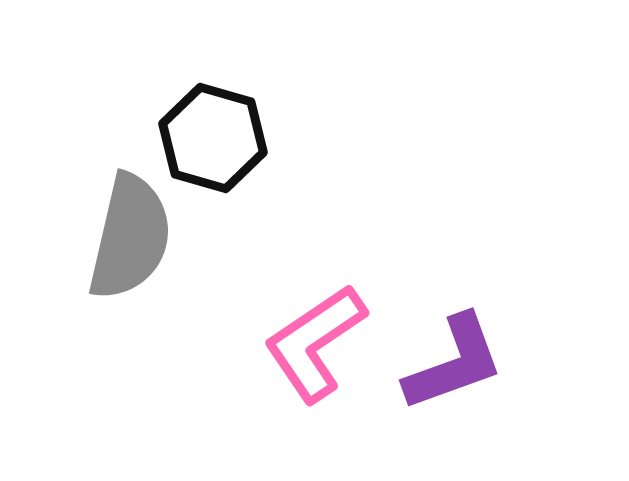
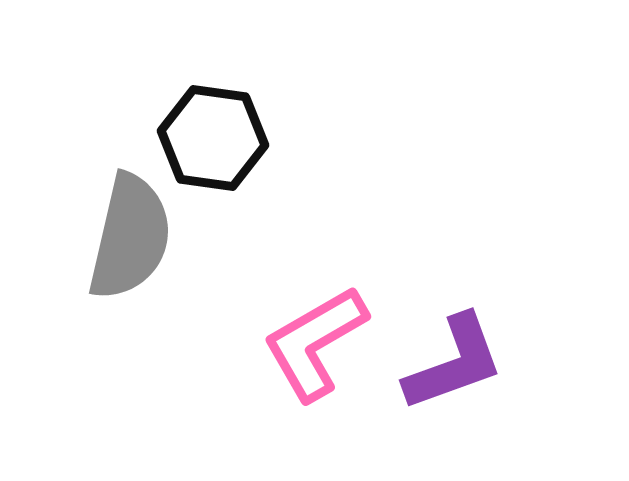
black hexagon: rotated 8 degrees counterclockwise
pink L-shape: rotated 4 degrees clockwise
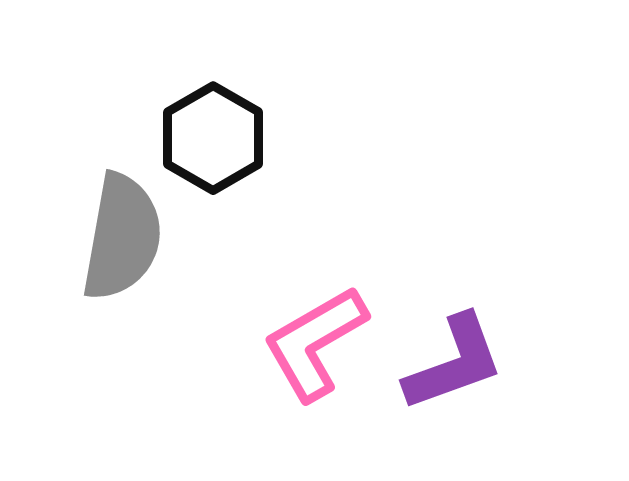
black hexagon: rotated 22 degrees clockwise
gray semicircle: moved 8 px left; rotated 3 degrees counterclockwise
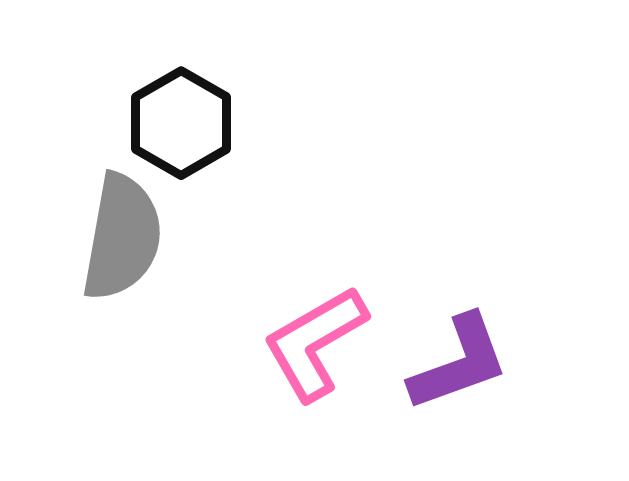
black hexagon: moved 32 px left, 15 px up
purple L-shape: moved 5 px right
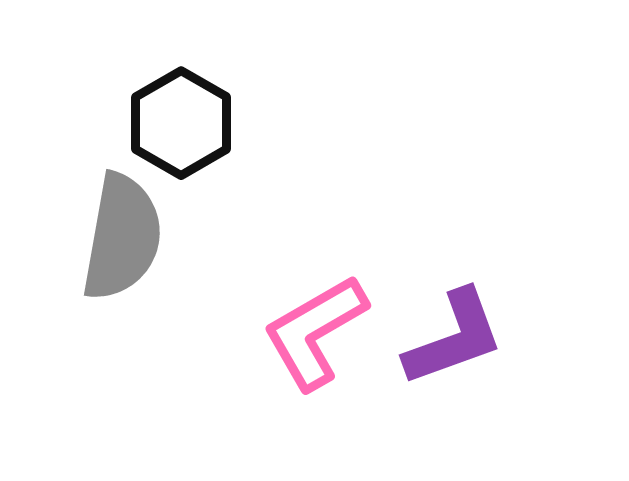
pink L-shape: moved 11 px up
purple L-shape: moved 5 px left, 25 px up
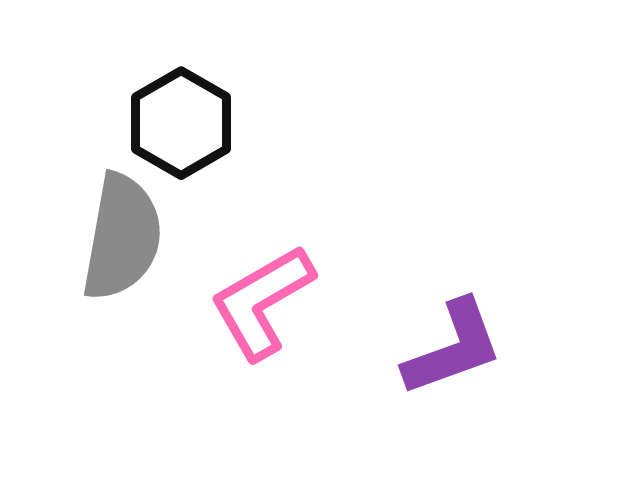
pink L-shape: moved 53 px left, 30 px up
purple L-shape: moved 1 px left, 10 px down
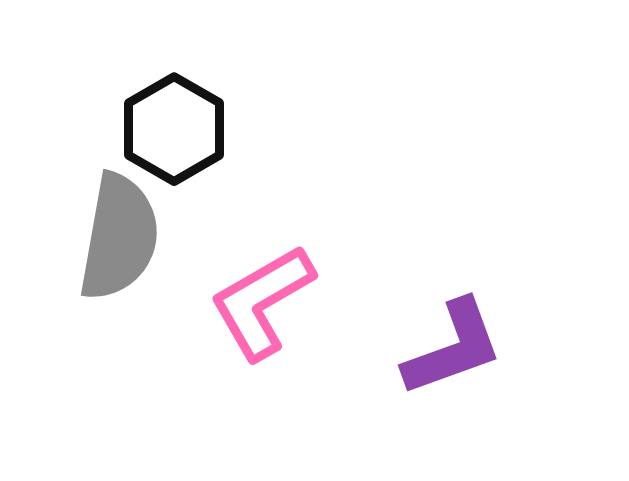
black hexagon: moved 7 px left, 6 px down
gray semicircle: moved 3 px left
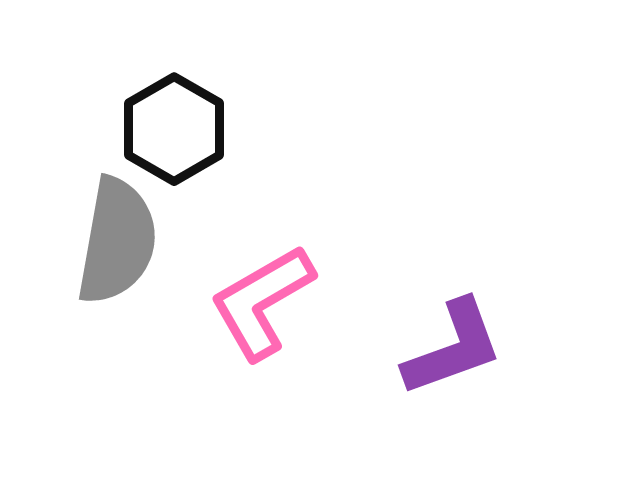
gray semicircle: moved 2 px left, 4 px down
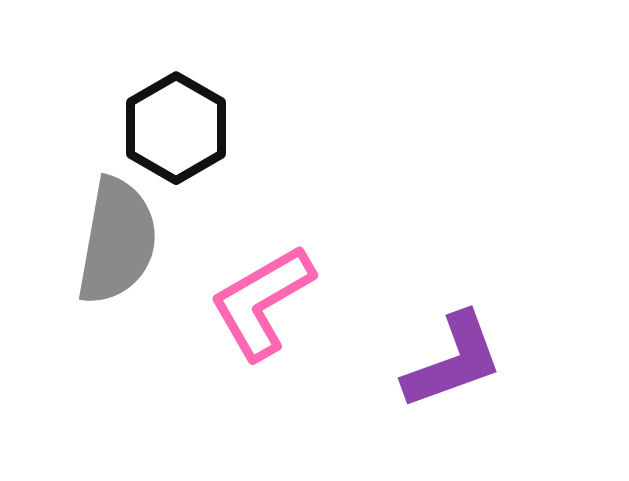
black hexagon: moved 2 px right, 1 px up
purple L-shape: moved 13 px down
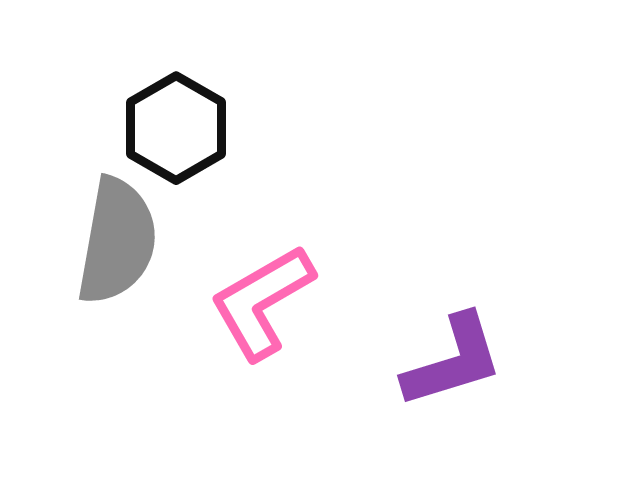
purple L-shape: rotated 3 degrees clockwise
